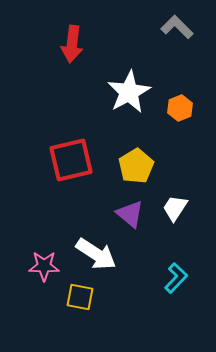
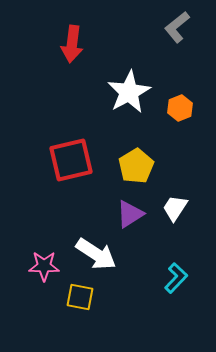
gray L-shape: rotated 84 degrees counterclockwise
purple triangle: rotated 48 degrees clockwise
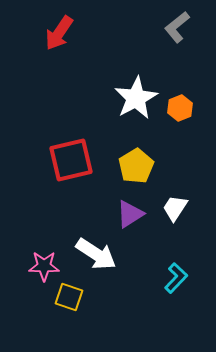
red arrow: moved 13 px left, 11 px up; rotated 27 degrees clockwise
white star: moved 7 px right, 6 px down
yellow square: moved 11 px left; rotated 8 degrees clockwise
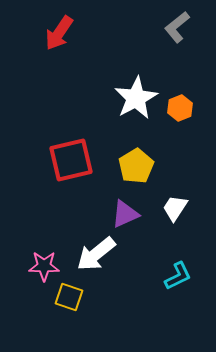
purple triangle: moved 5 px left; rotated 8 degrees clockwise
white arrow: rotated 108 degrees clockwise
cyan L-shape: moved 2 px right, 2 px up; rotated 20 degrees clockwise
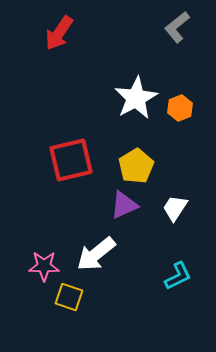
purple triangle: moved 1 px left, 9 px up
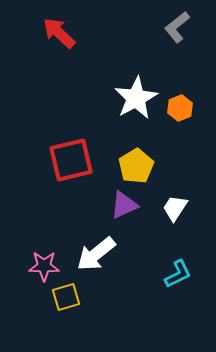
red arrow: rotated 99 degrees clockwise
cyan L-shape: moved 2 px up
yellow square: moved 3 px left; rotated 36 degrees counterclockwise
